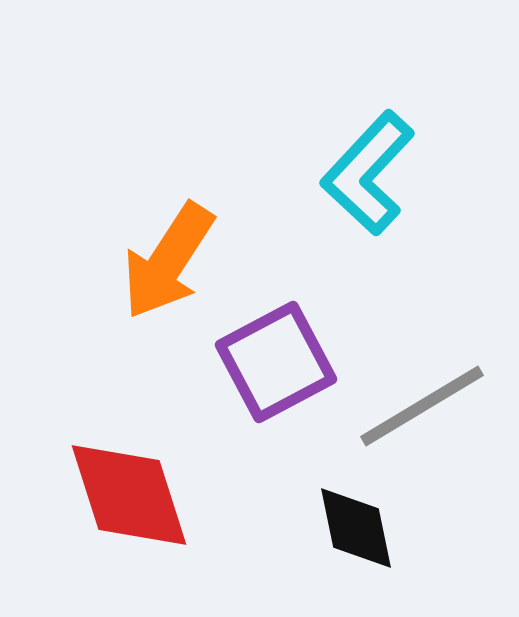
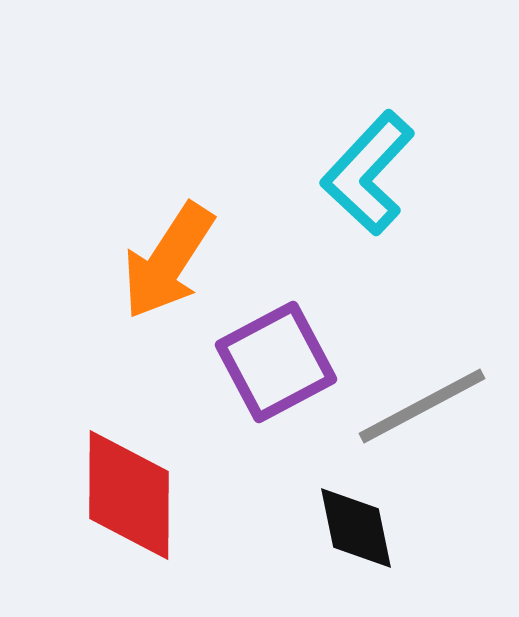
gray line: rotated 3 degrees clockwise
red diamond: rotated 18 degrees clockwise
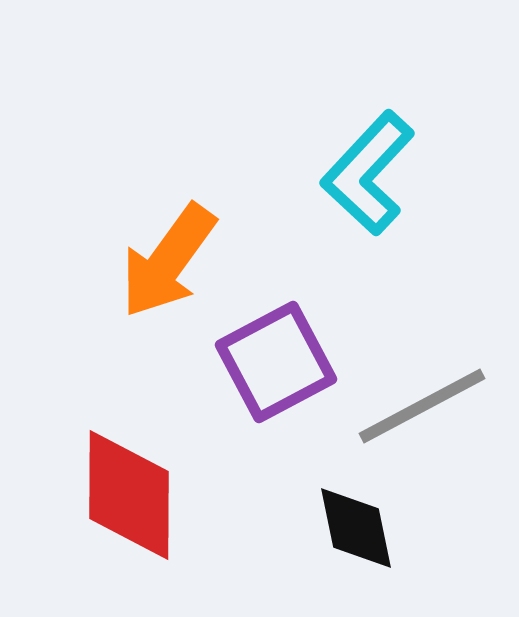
orange arrow: rotated 3 degrees clockwise
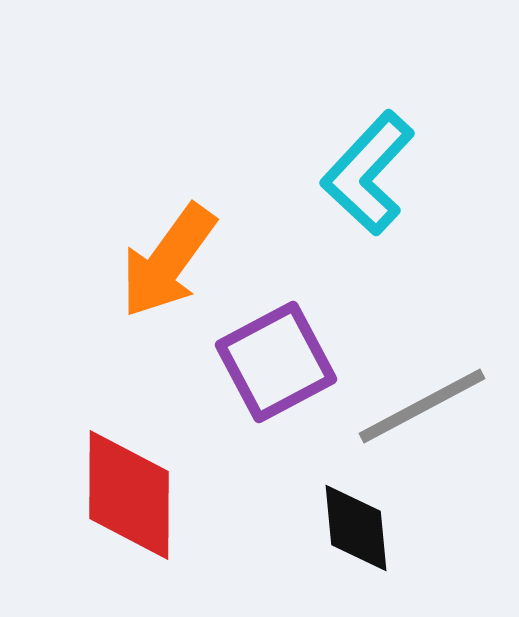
black diamond: rotated 6 degrees clockwise
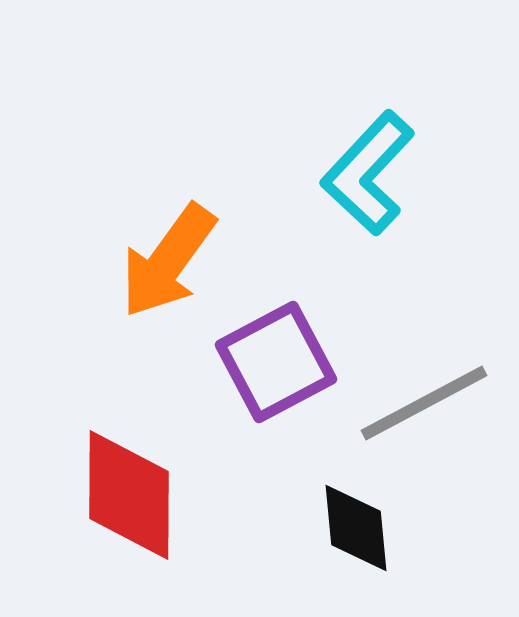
gray line: moved 2 px right, 3 px up
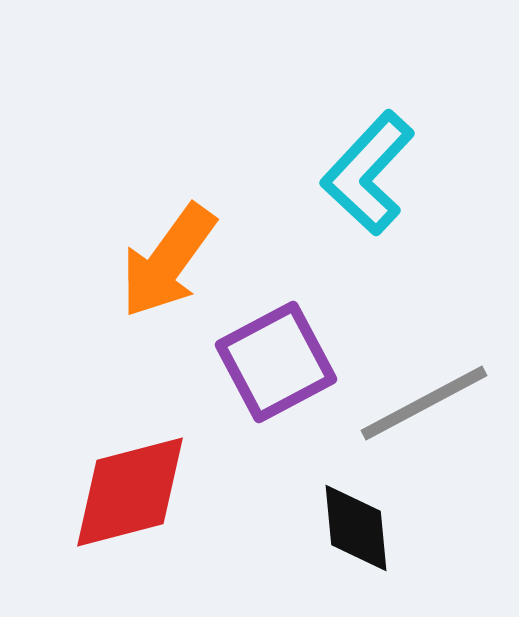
red diamond: moved 1 px right, 3 px up; rotated 75 degrees clockwise
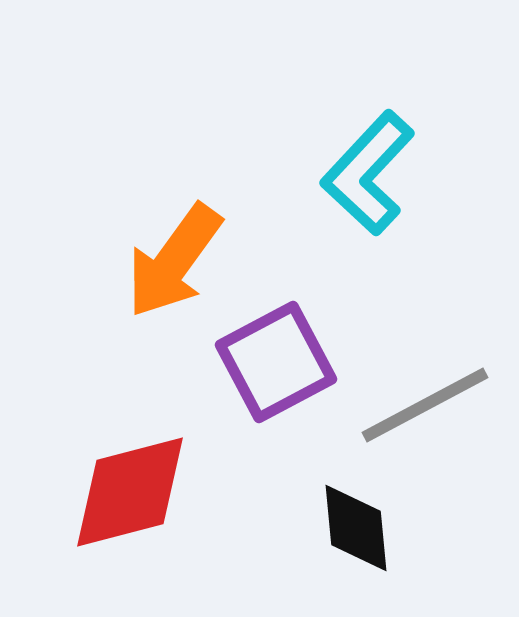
orange arrow: moved 6 px right
gray line: moved 1 px right, 2 px down
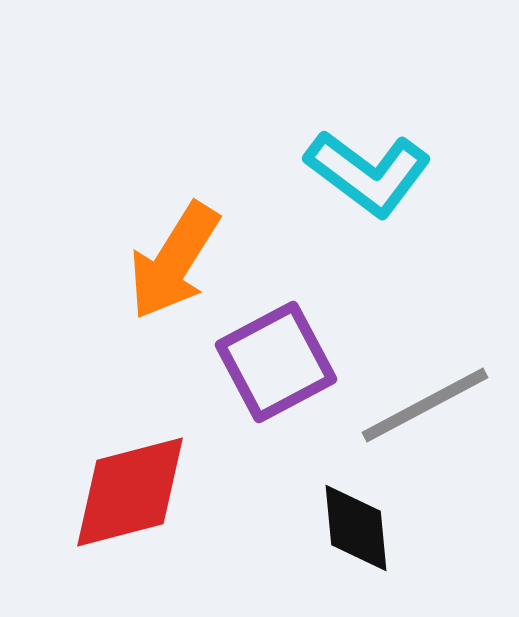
cyan L-shape: rotated 96 degrees counterclockwise
orange arrow: rotated 4 degrees counterclockwise
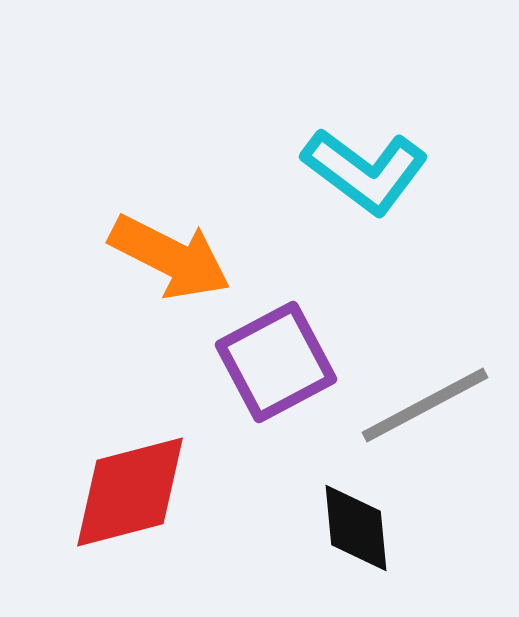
cyan L-shape: moved 3 px left, 2 px up
orange arrow: moved 4 px left, 4 px up; rotated 95 degrees counterclockwise
